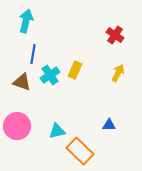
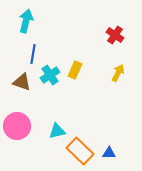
blue triangle: moved 28 px down
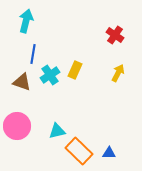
orange rectangle: moved 1 px left
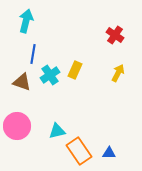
orange rectangle: rotated 12 degrees clockwise
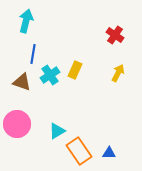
pink circle: moved 2 px up
cyan triangle: rotated 18 degrees counterclockwise
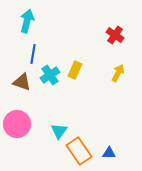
cyan arrow: moved 1 px right
cyan triangle: moved 2 px right; rotated 24 degrees counterclockwise
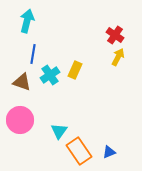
yellow arrow: moved 16 px up
pink circle: moved 3 px right, 4 px up
blue triangle: moved 1 px up; rotated 24 degrees counterclockwise
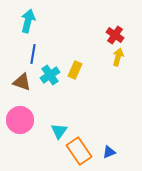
cyan arrow: moved 1 px right
yellow arrow: rotated 12 degrees counterclockwise
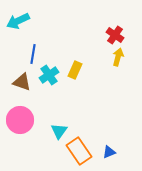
cyan arrow: moved 10 px left; rotated 130 degrees counterclockwise
cyan cross: moved 1 px left
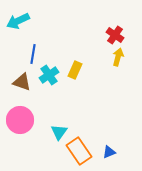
cyan triangle: moved 1 px down
